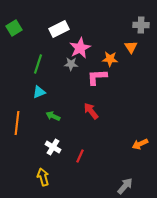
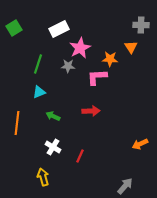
gray star: moved 3 px left, 2 px down
red arrow: rotated 126 degrees clockwise
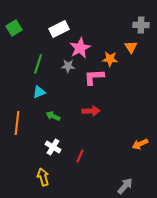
pink L-shape: moved 3 px left
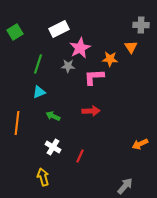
green square: moved 1 px right, 4 px down
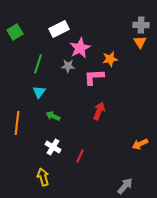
orange triangle: moved 9 px right, 5 px up
orange star: rotated 14 degrees counterclockwise
cyan triangle: rotated 32 degrees counterclockwise
red arrow: moved 8 px right; rotated 66 degrees counterclockwise
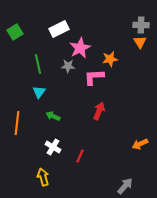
green line: rotated 30 degrees counterclockwise
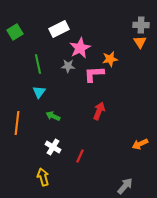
pink L-shape: moved 3 px up
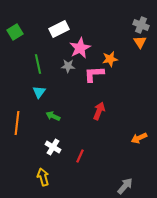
gray cross: rotated 21 degrees clockwise
orange arrow: moved 1 px left, 6 px up
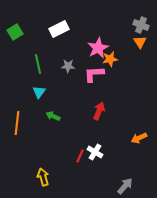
pink star: moved 18 px right
white cross: moved 42 px right, 5 px down
